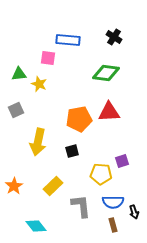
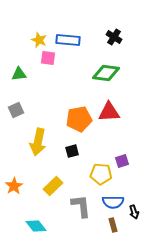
yellow star: moved 44 px up
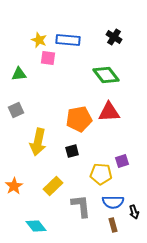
green diamond: moved 2 px down; rotated 44 degrees clockwise
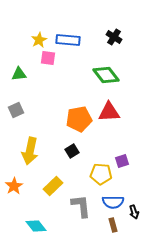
yellow star: rotated 21 degrees clockwise
yellow arrow: moved 8 px left, 9 px down
black square: rotated 16 degrees counterclockwise
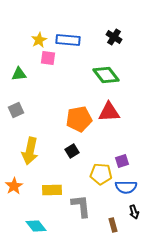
yellow rectangle: moved 1 px left, 4 px down; rotated 42 degrees clockwise
blue semicircle: moved 13 px right, 15 px up
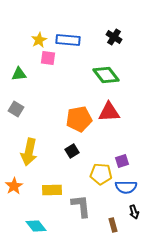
gray square: moved 1 px up; rotated 35 degrees counterclockwise
yellow arrow: moved 1 px left, 1 px down
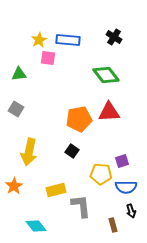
black square: rotated 24 degrees counterclockwise
yellow rectangle: moved 4 px right; rotated 12 degrees counterclockwise
black arrow: moved 3 px left, 1 px up
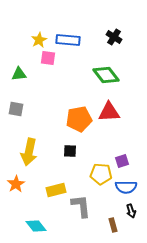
gray square: rotated 21 degrees counterclockwise
black square: moved 2 px left; rotated 32 degrees counterclockwise
orange star: moved 2 px right, 2 px up
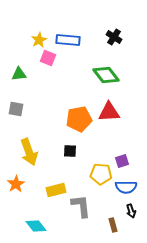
pink square: rotated 14 degrees clockwise
yellow arrow: rotated 32 degrees counterclockwise
